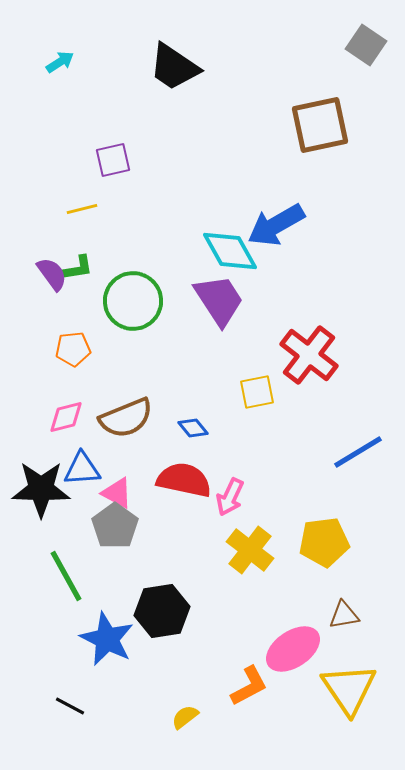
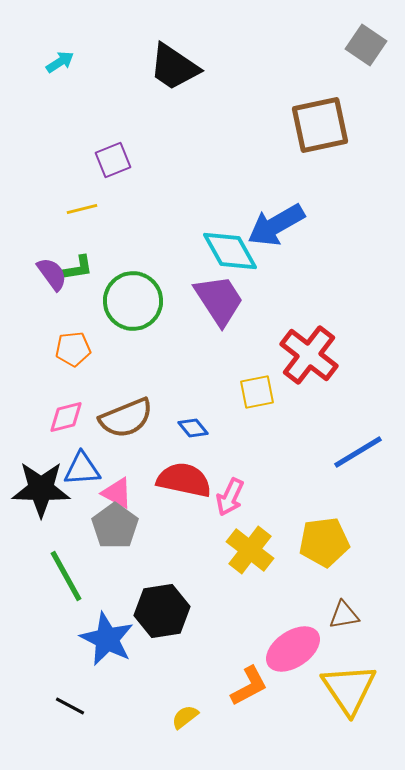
purple square: rotated 9 degrees counterclockwise
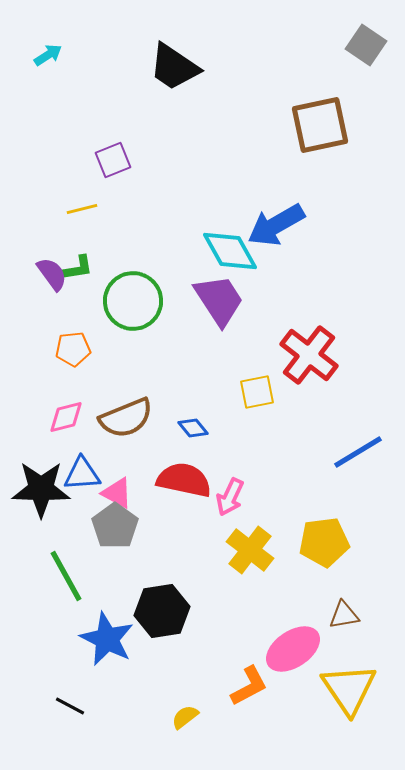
cyan arrow: moved 12 px left, 7 px up
blue triangle: moved 5 px down
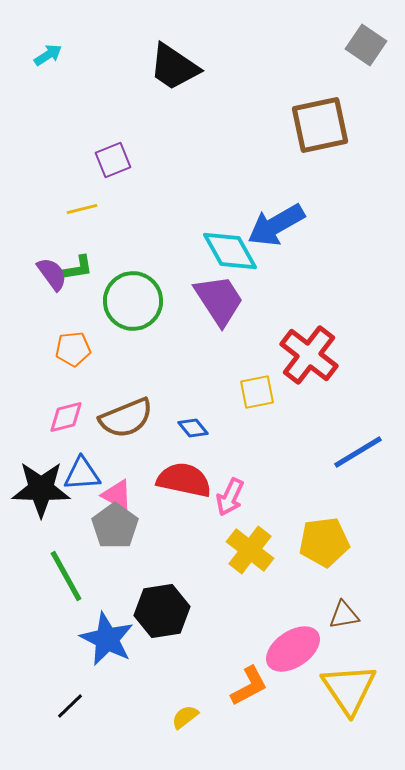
pink triangle: moved 2 px down
black line: rotated 72 degrees counterclockwise
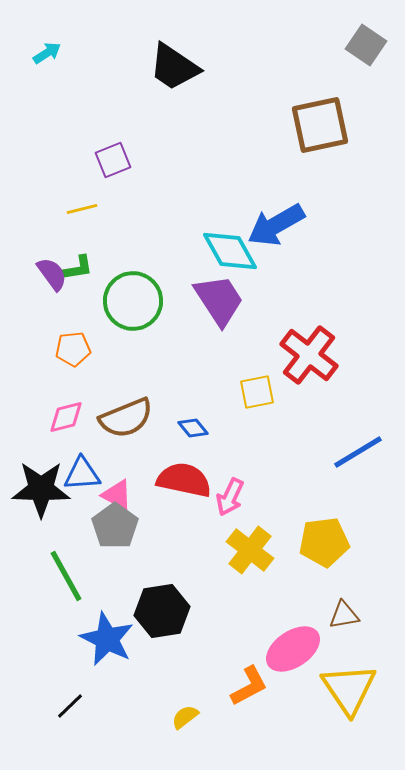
cyan arrow: moved 1 px left, 2 px up
